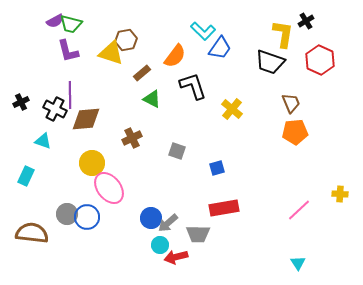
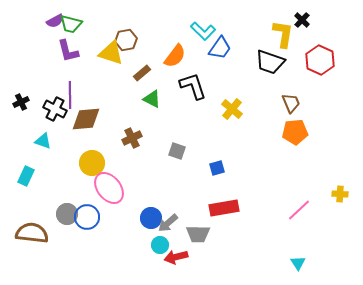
black cross at (306, 21): moved 4 px left, 1 px up; rotated 14 degrees counterclockwise
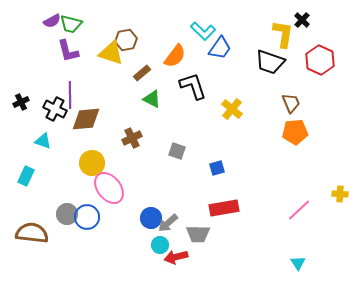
purple semicircle at (55, 21): moved 3 px left
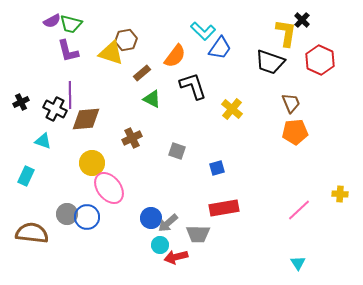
yellow L-shape at (283, 34): moved 3 px right, 1 px up
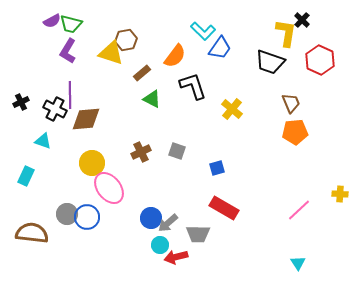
purple L-shape at (68, 51): rotated 45 degrees clockwise
brown cross at (132, 138): moved 9 px right, 14 px down
red rectangle at (224, 208): rotated 40 degrees clockwise
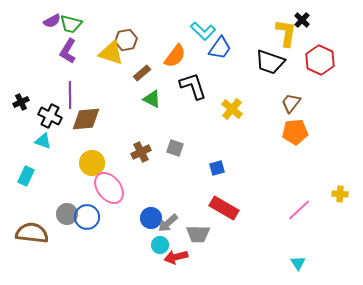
brown trapezoid at (291, 103): rotated 120 degrees counterclockwise
black cross at (55, 109): moved 5 px left, 7 px down
gray square at (177, 151): moved 2 px left, 3 px up
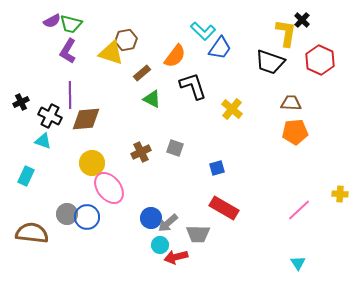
brown trapezoid at (291, 103): rotated 55 degrees clockwise
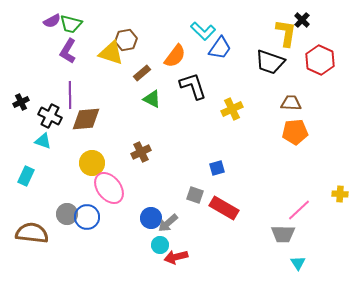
yellow cross at (232, 109): rotated 25 degrees clockwise
gray square at (175, 148): moved 20 px right, 47 px down
gray trapezoid at (198, 234): moved 85 px right
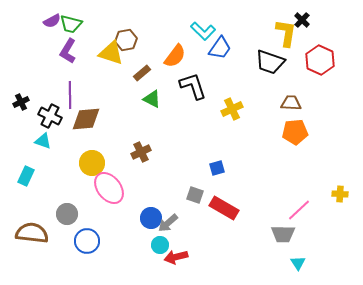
blue circle at (87, 217): moved 24 px down
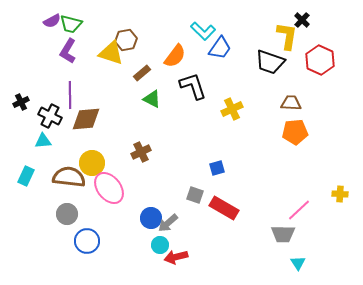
yellow L-shape at (286, 33): moved 1 px right, 3 px down
cyan triangle at (43, 141): rotated 24 degrees counterclockwise
brown semicircle at (32, 233): moved 37 px right, 56 px up
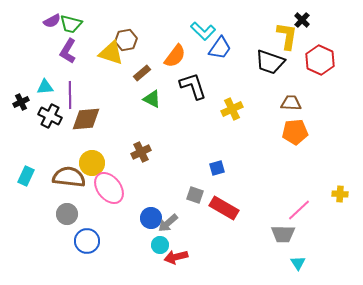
cyan triangle at (43, 141): moved 2 px right, 54 px up
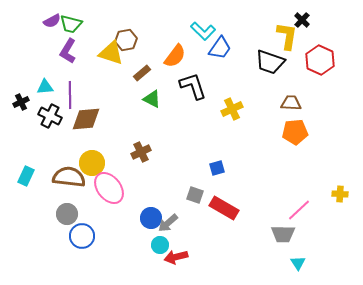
blue circle at (87, 241): moved 5 px left, 5 px up
